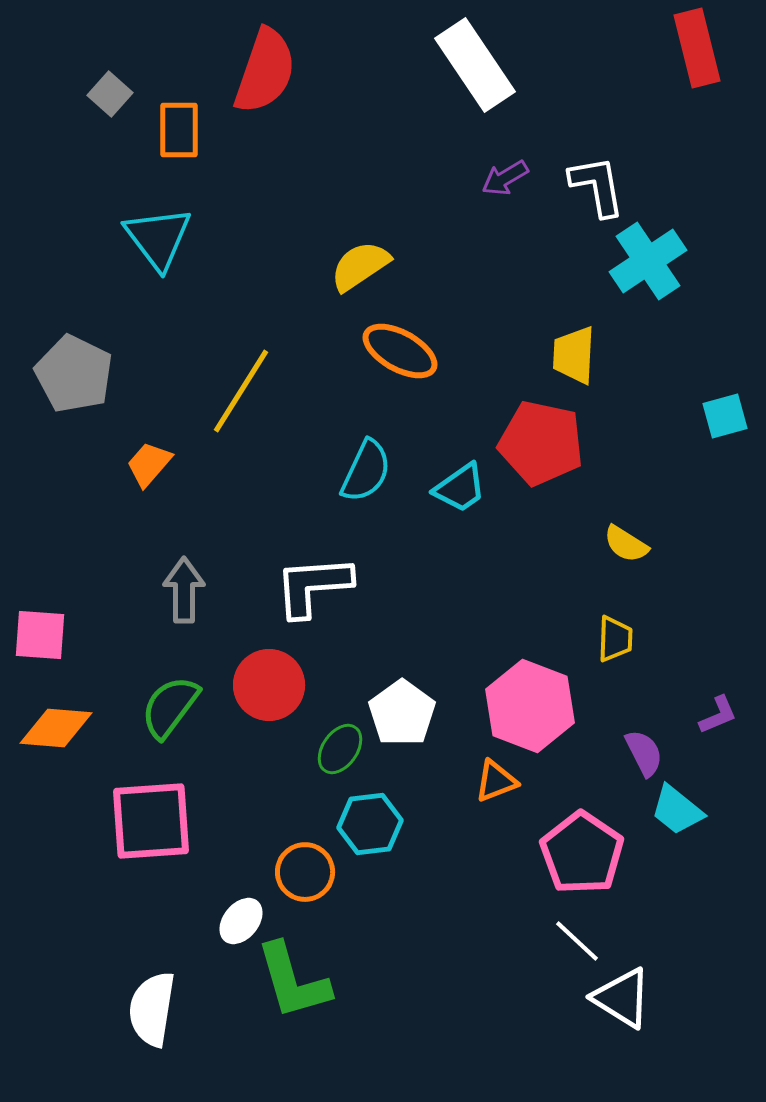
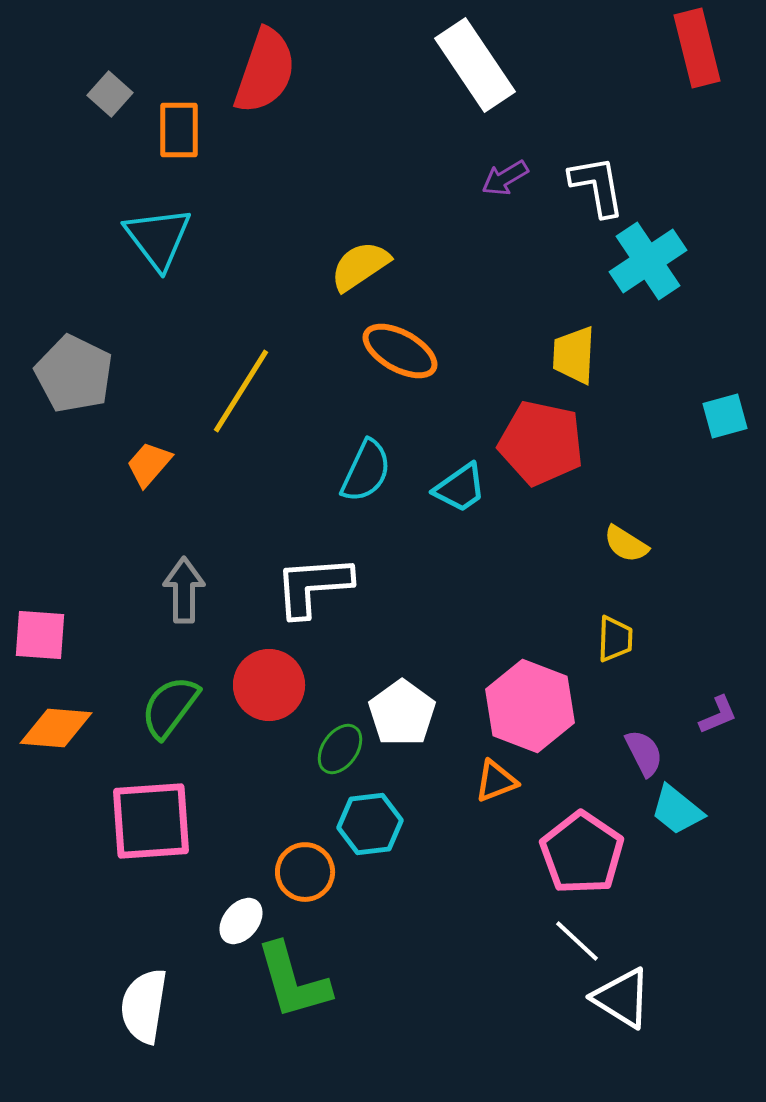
white semicircle at (152, 1009): moved 8 px left, 3 px up
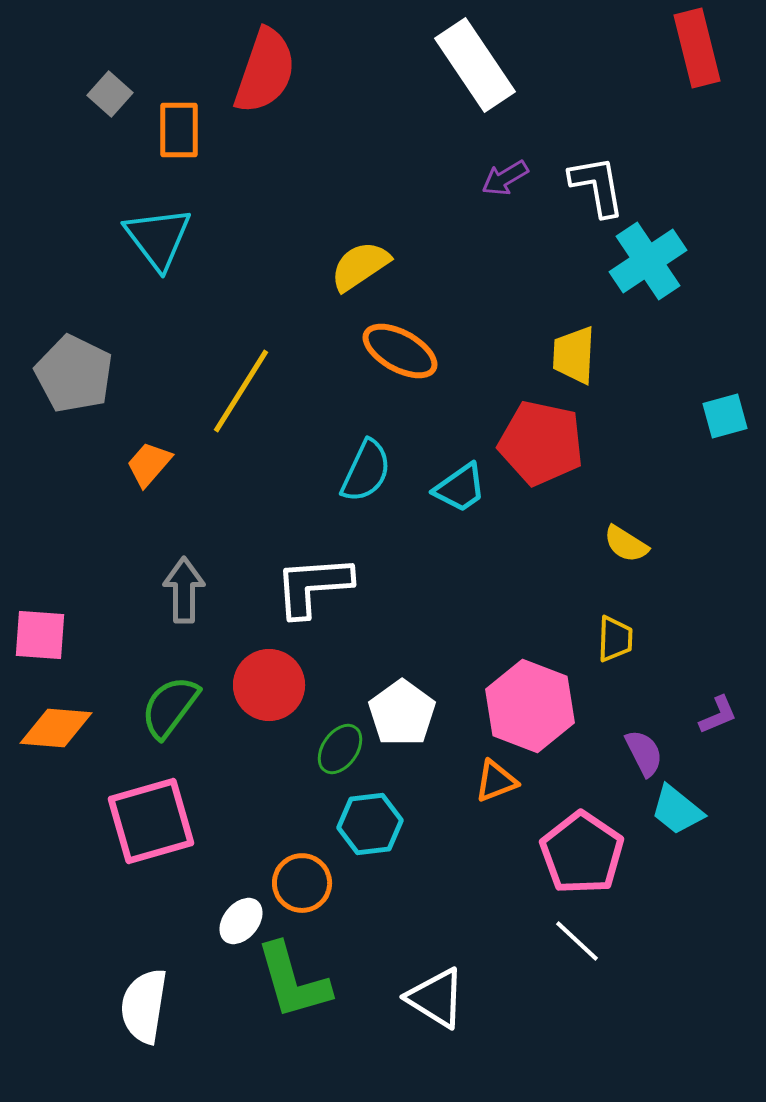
pink square at (151, 821): rotated 12 degrees counterclockwise
orange circle at (305, 872): moved 3 px left, 11 px down
white triangle at (622, 998): moved 186 px left
